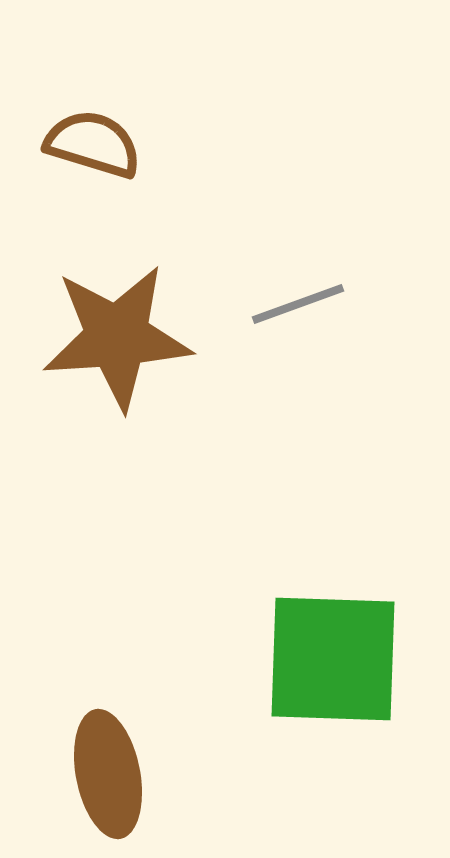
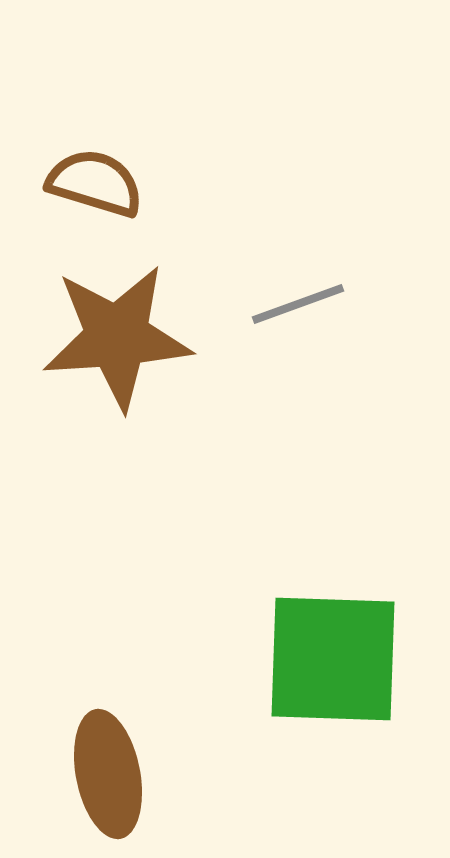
brown semicircle: moved 2 px right, 39 px down
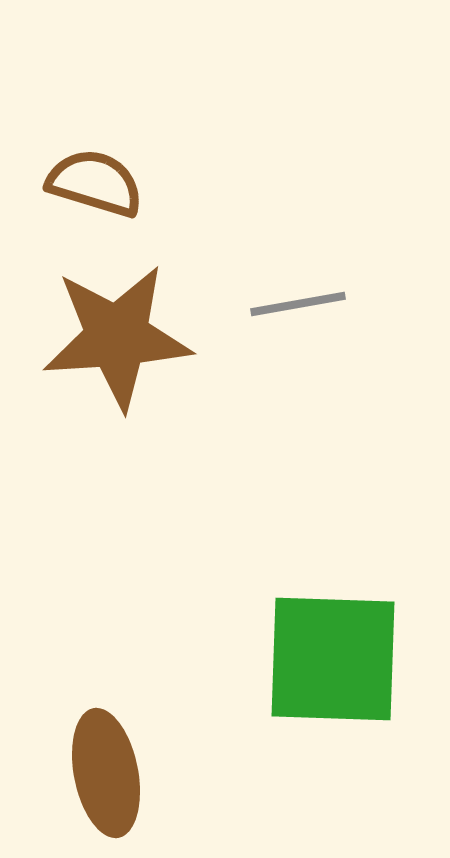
gray line: rotated 10 degrees clockwise
brown ellipse: moved 2 px left, 1 px up
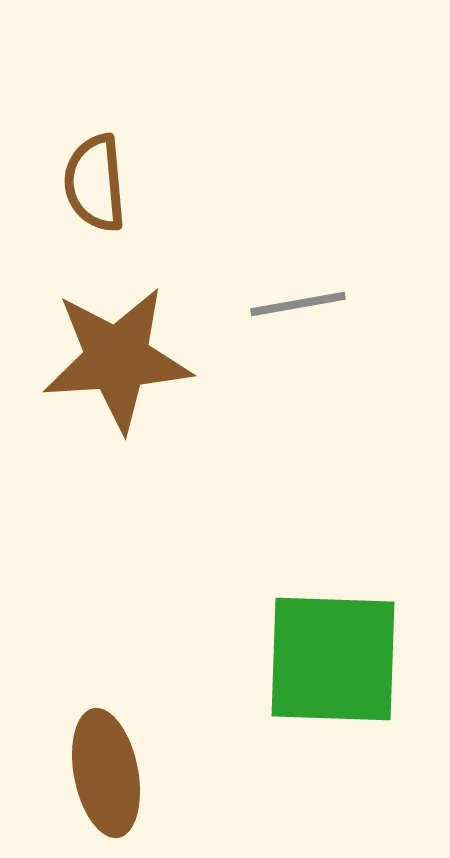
brown semicircle: rotated 112 degrees counterclockwise
brown star: moved 22 px down
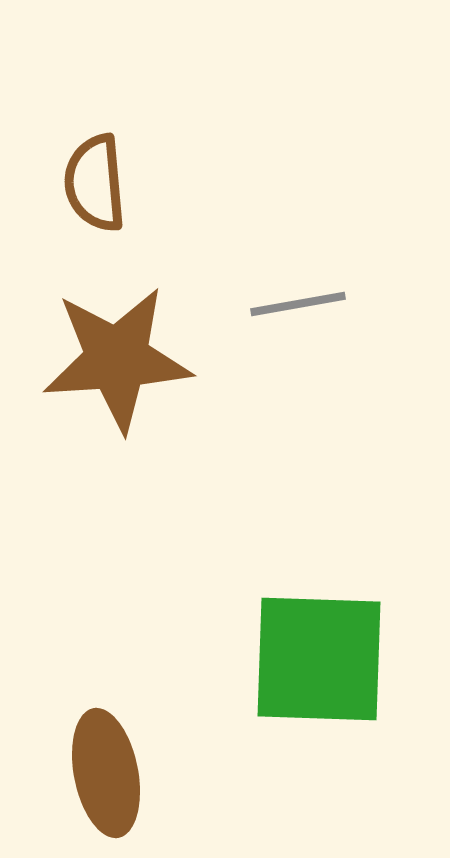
green square: moved 14 px left
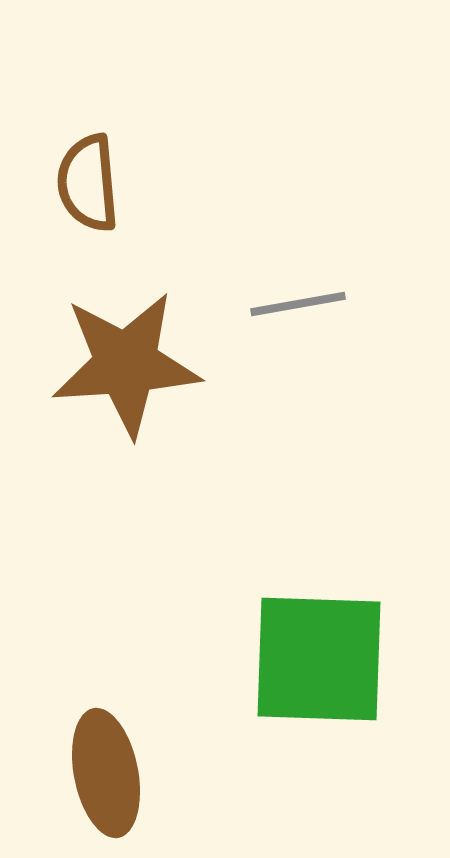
brown semicircle: moved 7 px left
brown star: moved 9 px right, 5 px down
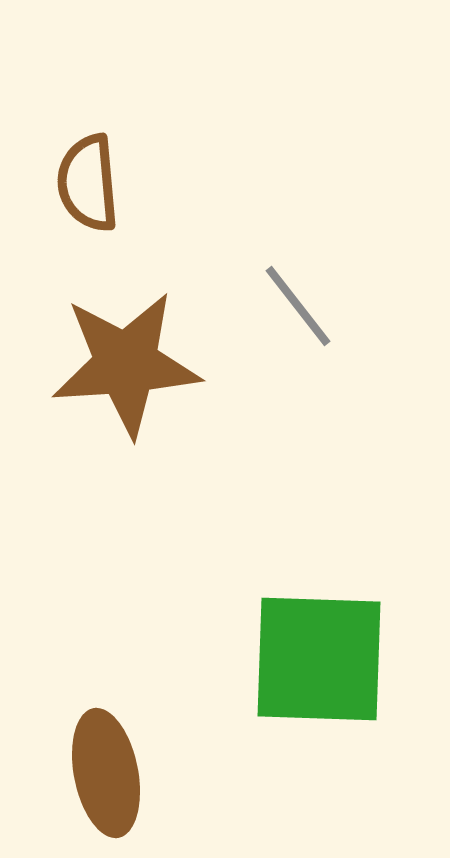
gray line: moved 2 px down; rotated 62 degrees clockwise
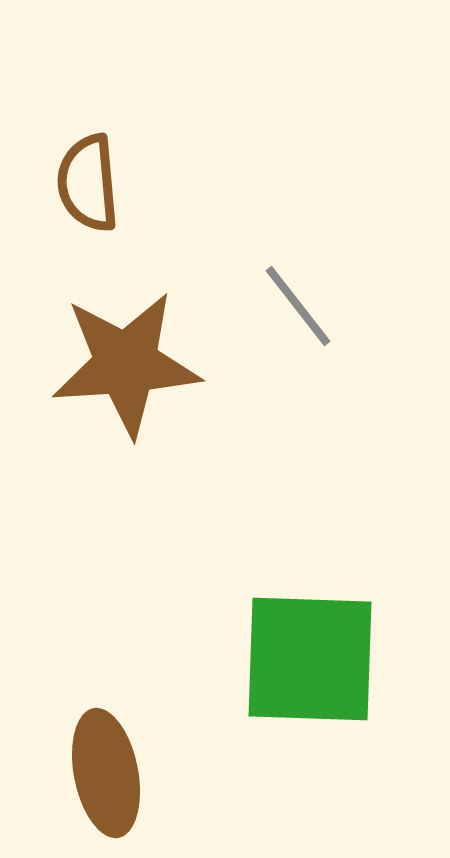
green square: moved 9 px left
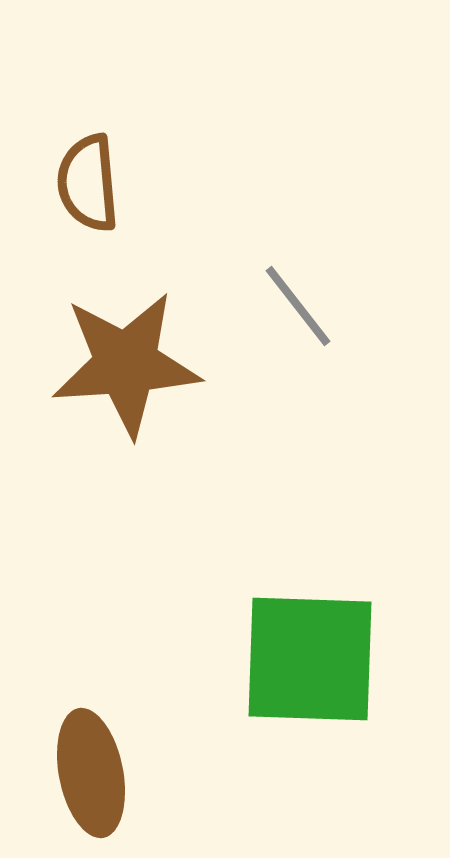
brown ellipse: moved 15 px left
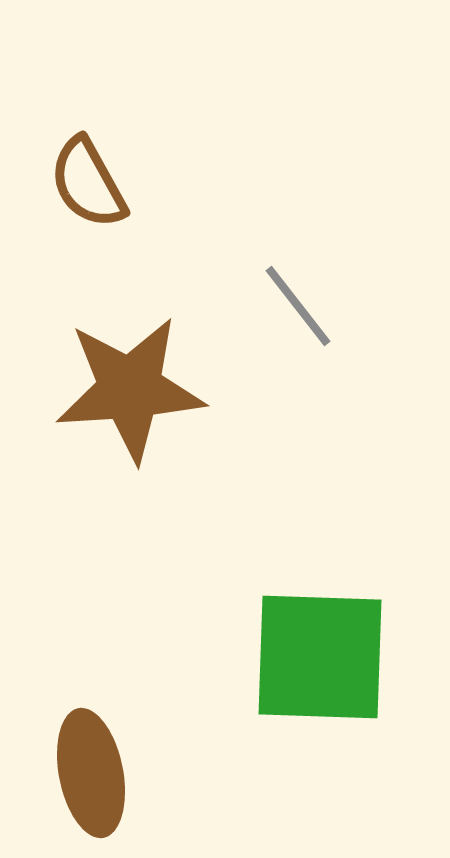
brown semicircle: rotated 24 degrees counterclockwise
brown star: moved 4 px right, 25 px down
green square: moved 10 px right, 2 px up
